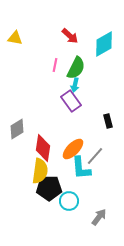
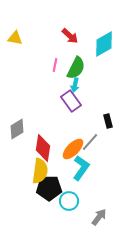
gray line: moved 5 px left, 14 px up
cyan L-shape: rotated 140 degrees counterclockwise
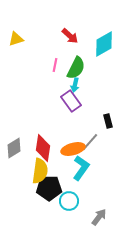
yellow triangle: moved 1 px right, 1 px down; rotated 28 degrees counterclockwise
gray diamond: moved 3 px left, 19 px down
orange ellipse: rotated 30 degrees clockwise
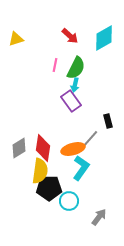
cyan diamond: moved 6 px up
gray line: moved 3 px up
gray diamond: moved 5 px right
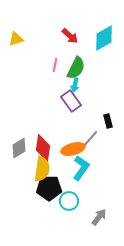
yellow semicircle: moved 2 px right, 2 px up
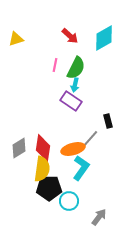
purple rectangle: rotated 20 degrees counterclockwise
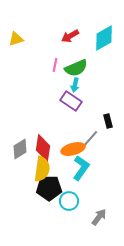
red arrow: rotated 108 degrees clockwise
green semicircle: rotated 40 degrees clockwise
gray diamond: moved 1 px right, 1 px down
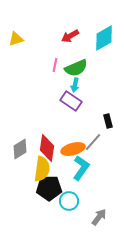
gray line: moved 3 px right, 3 px down
red diamond: moved 4 px right
